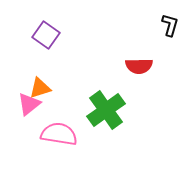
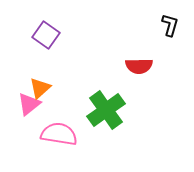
orange triangle: rotated 25 degrees counterclockwise
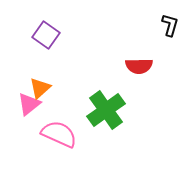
pink semicircle: rotated 15 degrees clockwise
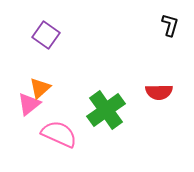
red semicircle: moved 20 px right, 26 px down
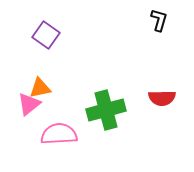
black L-shape: moved 11 px left, 5 px up
orange triangle: rotated 30 degrees clockwise
red semicircle: moved 3 px right, 6 px down
green cross: rotated 21 degrees clockwise
pink semicircle: rotated 27 degrees counterclockwise
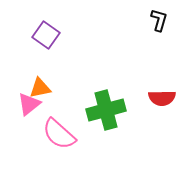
pink semicircle: rotated 135 degrees counterclockwise
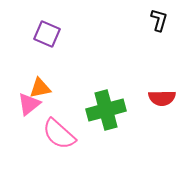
purple square: moved 1 px right, 1 px up; rotated 12 degrees counterclockwise
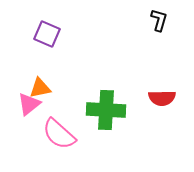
green cross: rotated 18 degrees clockwise
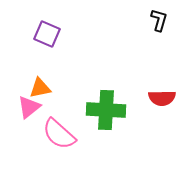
pink triangle: moved 3 px down
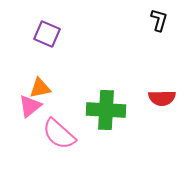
pink triangle: moved 1 px right, 1 px up
